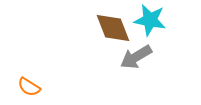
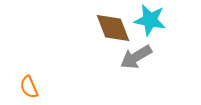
orange semicircle: rotated 35 degrees clockwise
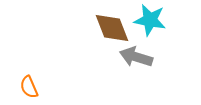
brown diamond: moved 1 px left
gray arrow: rotated 48 degrees clockwise
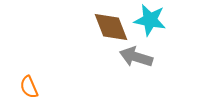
brown diamond: moved 1 px left, 1 px up
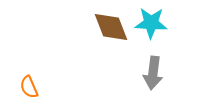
cyan star: moved 1 px right, 3 px down; rotated 8 degrees counterclockwise
gray arrow: moved 17 px right, 16 px down; rotated 100 degrees counterclockwise
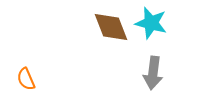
cyan star: rotated 12 degrees clockwise
orange semicircle: moved 3 px left, 8 px up
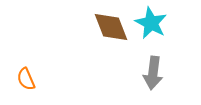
cyan star: rotated 12 degrees clockwise
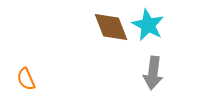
cyan star: moved 3 px left, 2 px down
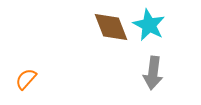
cyan star: moved 1 px right
orange semicircle: rotated 65 degrees clockwise
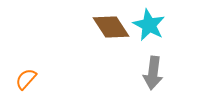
brown diamond: rotated 12 degrees counterclockwise
